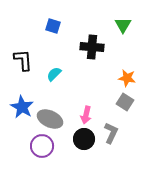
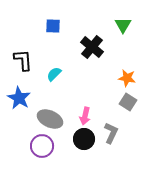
blue square: rotated 14 degrees counterclockwise
black cross: rotated 35 degrees clockwise
gray square: moved 3 px right
blue star: moved 3 px left, 9 px up
pink arrow: moved 1 px left, 1 px down
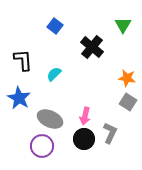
blue square: moved 2 px right; rotated 35 degrees clockwise
gray L-shape: moved 1 px left
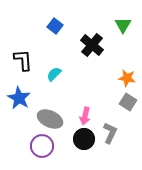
black cross: moved 2 px up
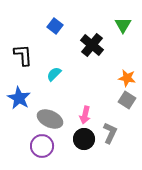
black L-shape: moved 5 px up
gray square: moved 1 px left, 2 px up
pink arrow: moved 1 px up
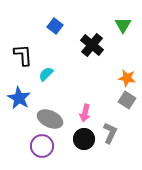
cyan semicircle: moved 8 px left
pink arrow: moved 2 px up
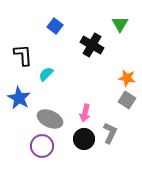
green triangle: moved 3 px left, 1 px up
black cross: rotated 10 degrees counterclockwise
